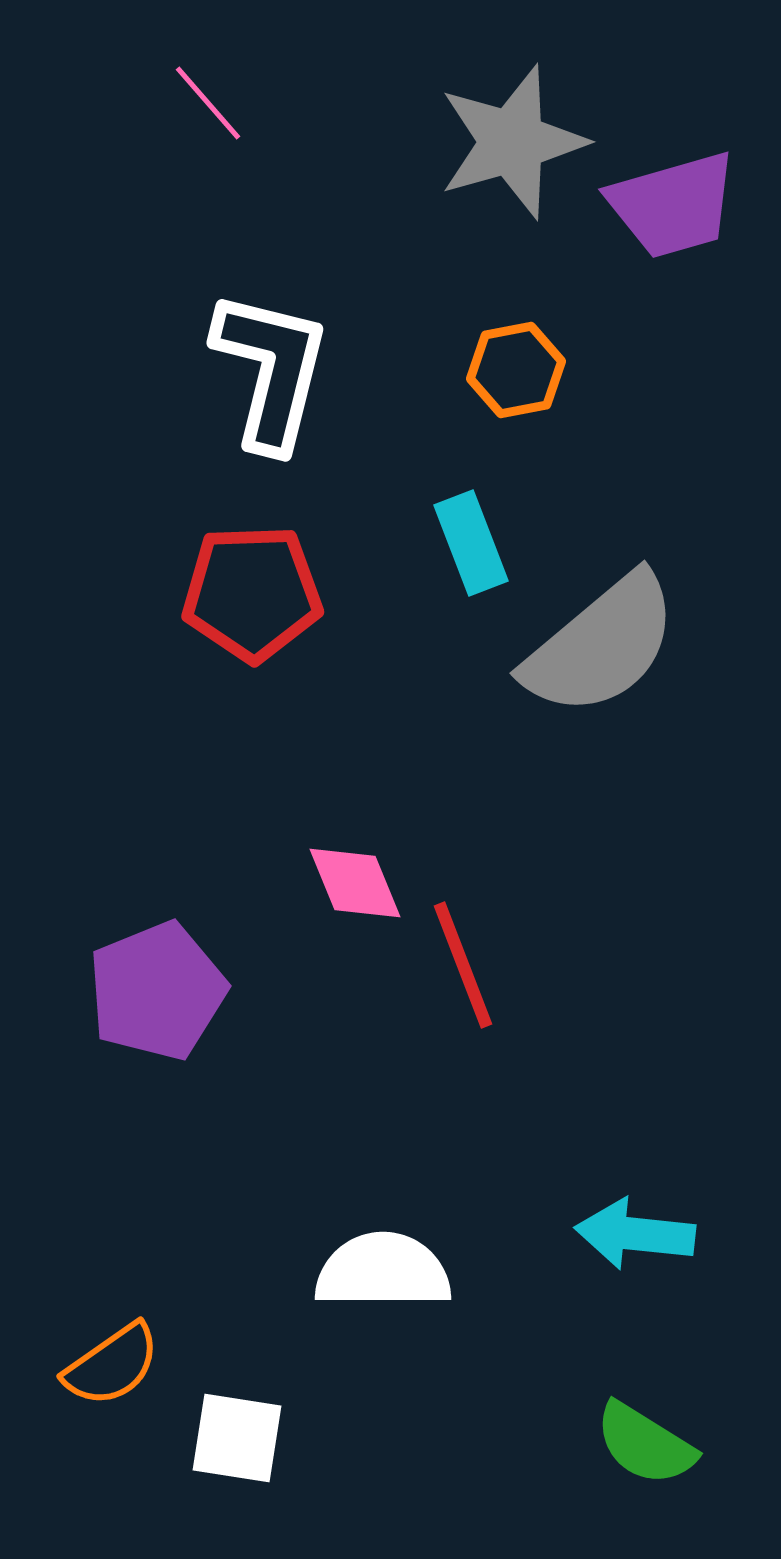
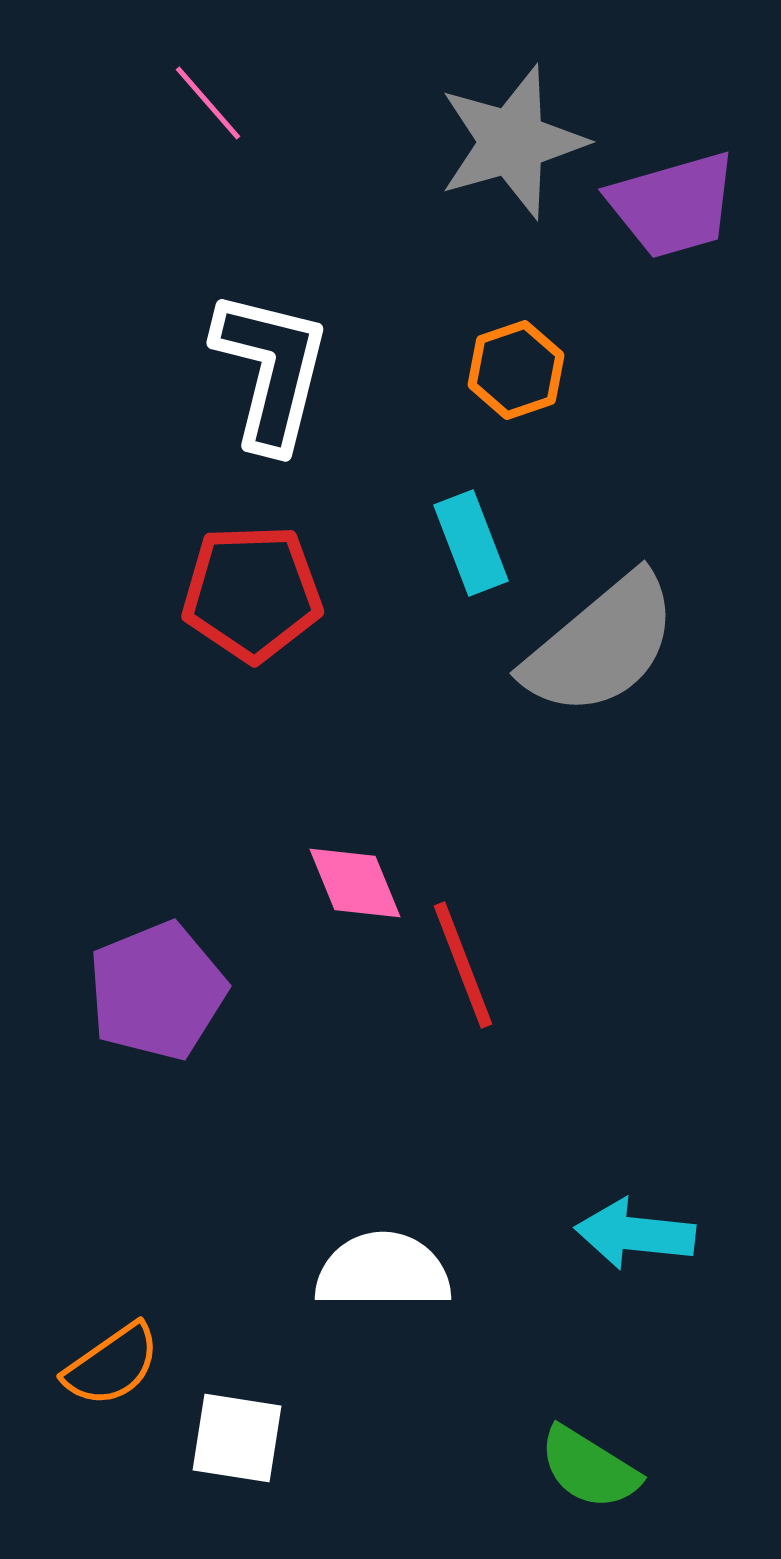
orange hexagon: rotated 8 degrees counterclockwise
green semicircle: moved 56 px left, 24 px down
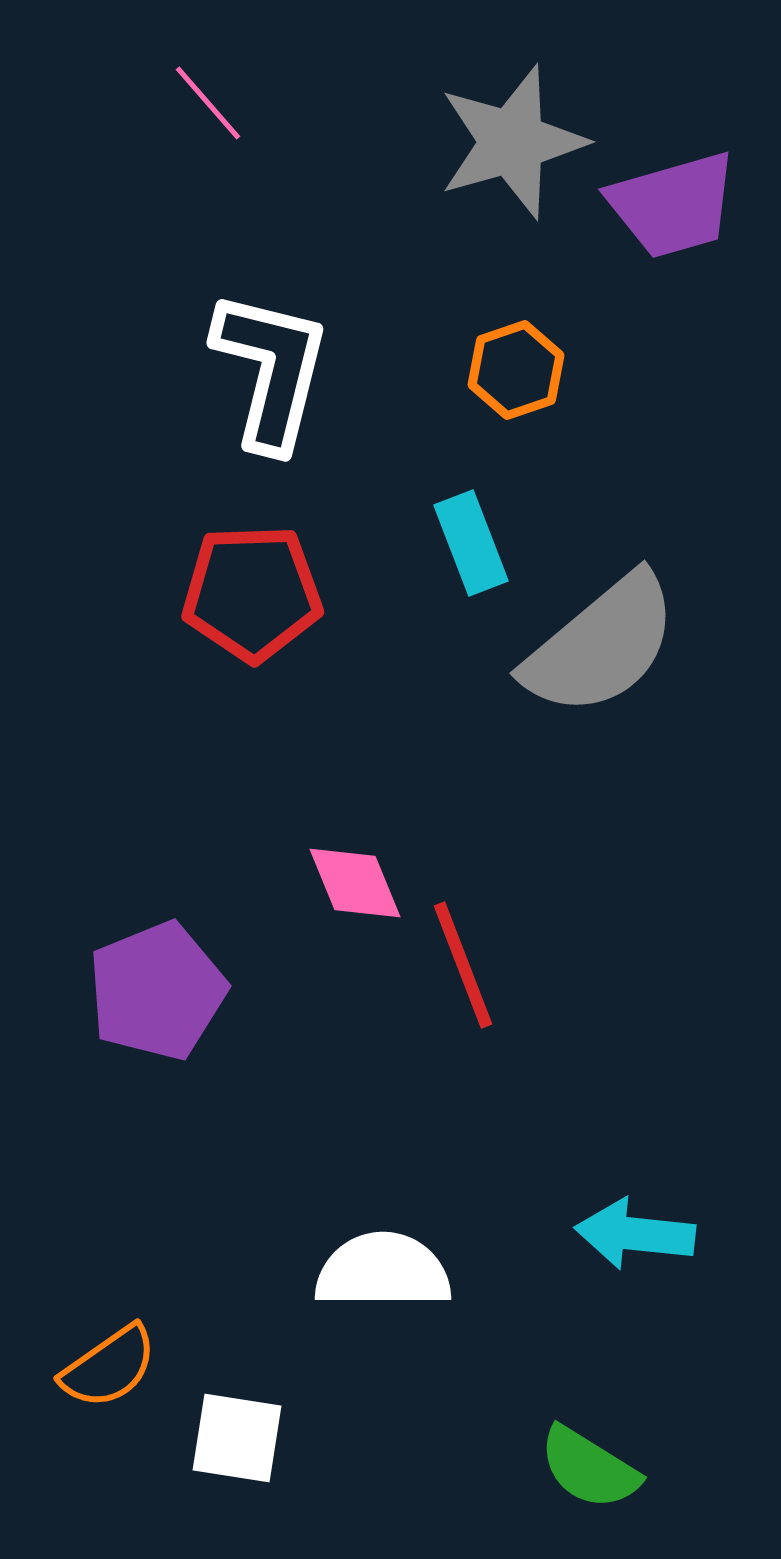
orange semicircle: moved 3 px left, 2 px down
